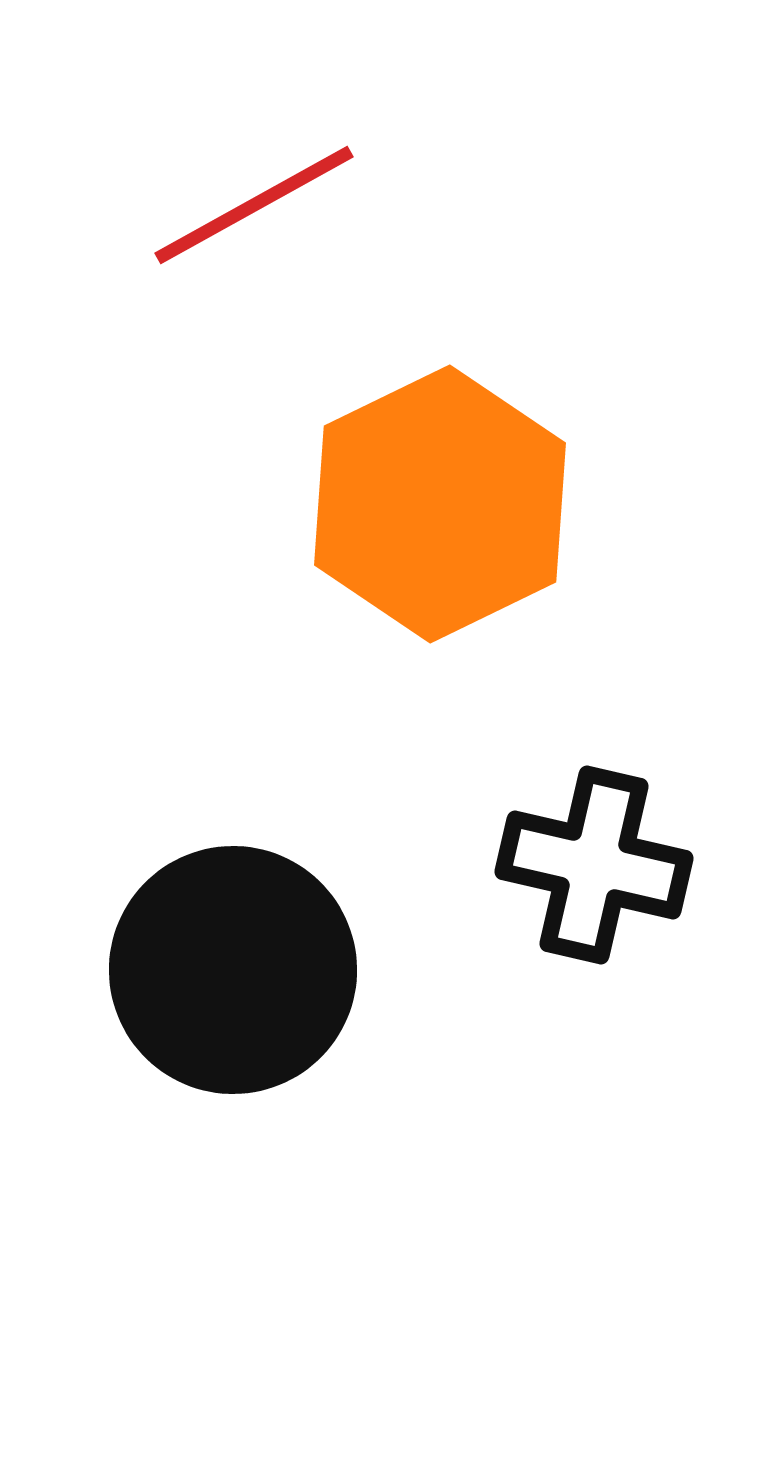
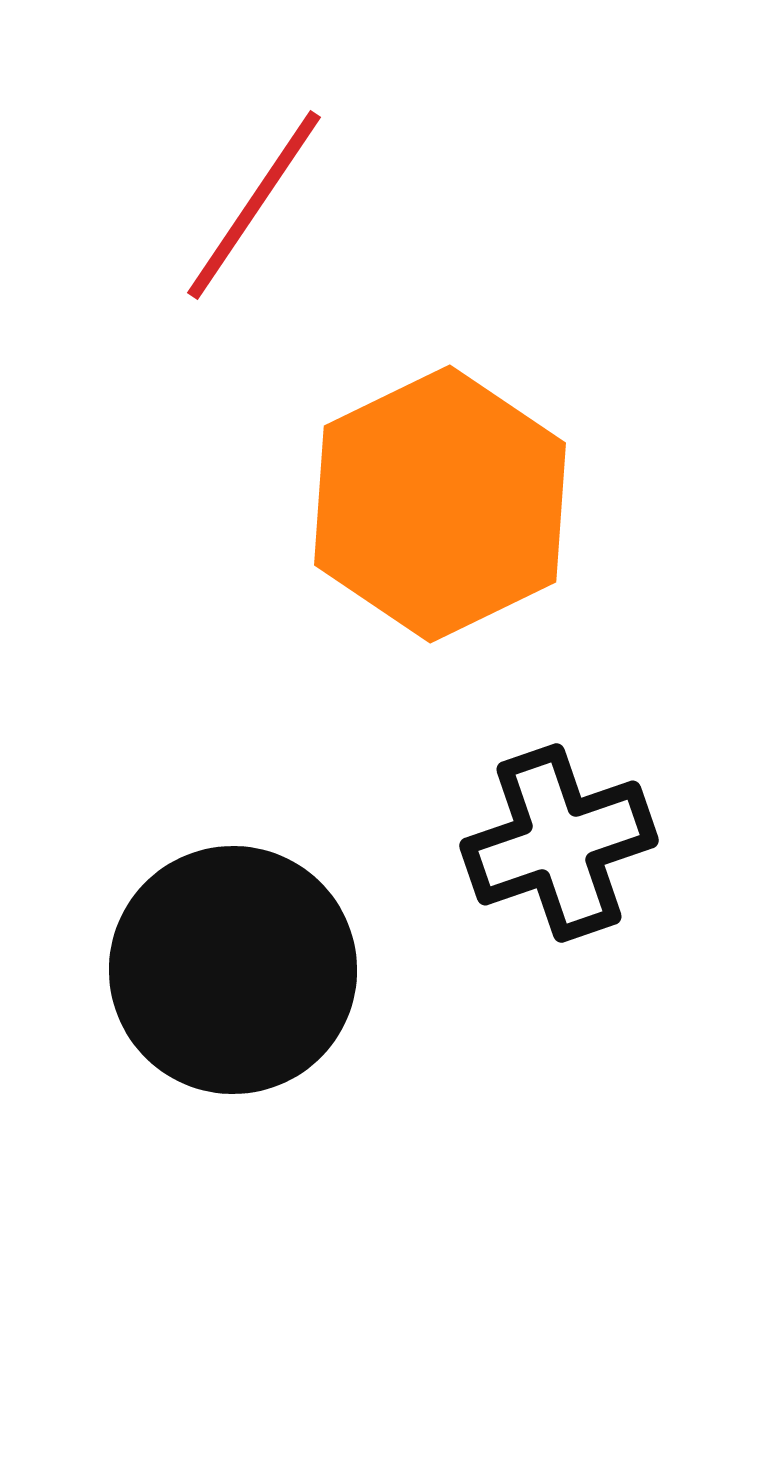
red line: rotated 27 degrees counterclockwise
black cross: moved 35 px left, 22 px up; rotated 32 degrees counterclockwise
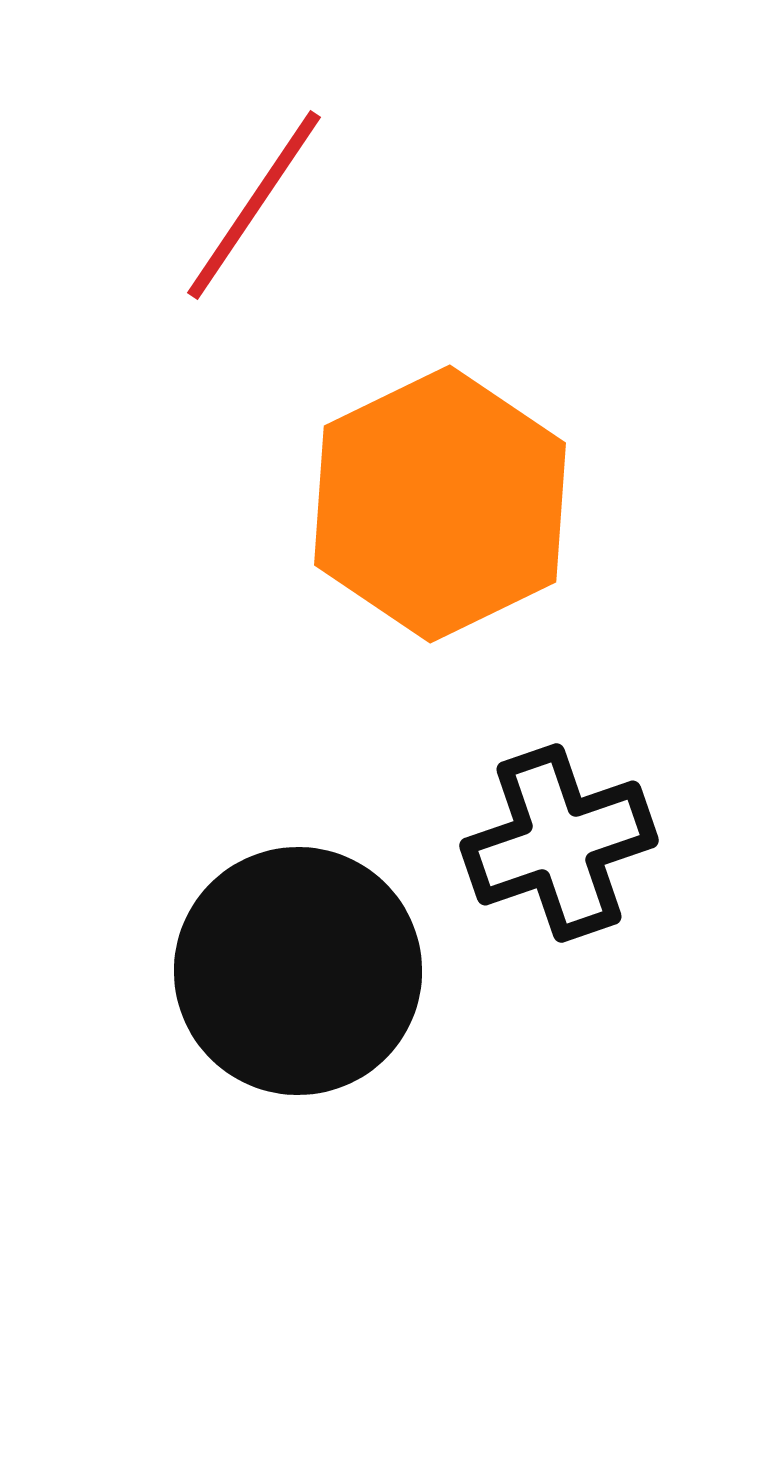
black circle: moved 65 px right, 1 px down
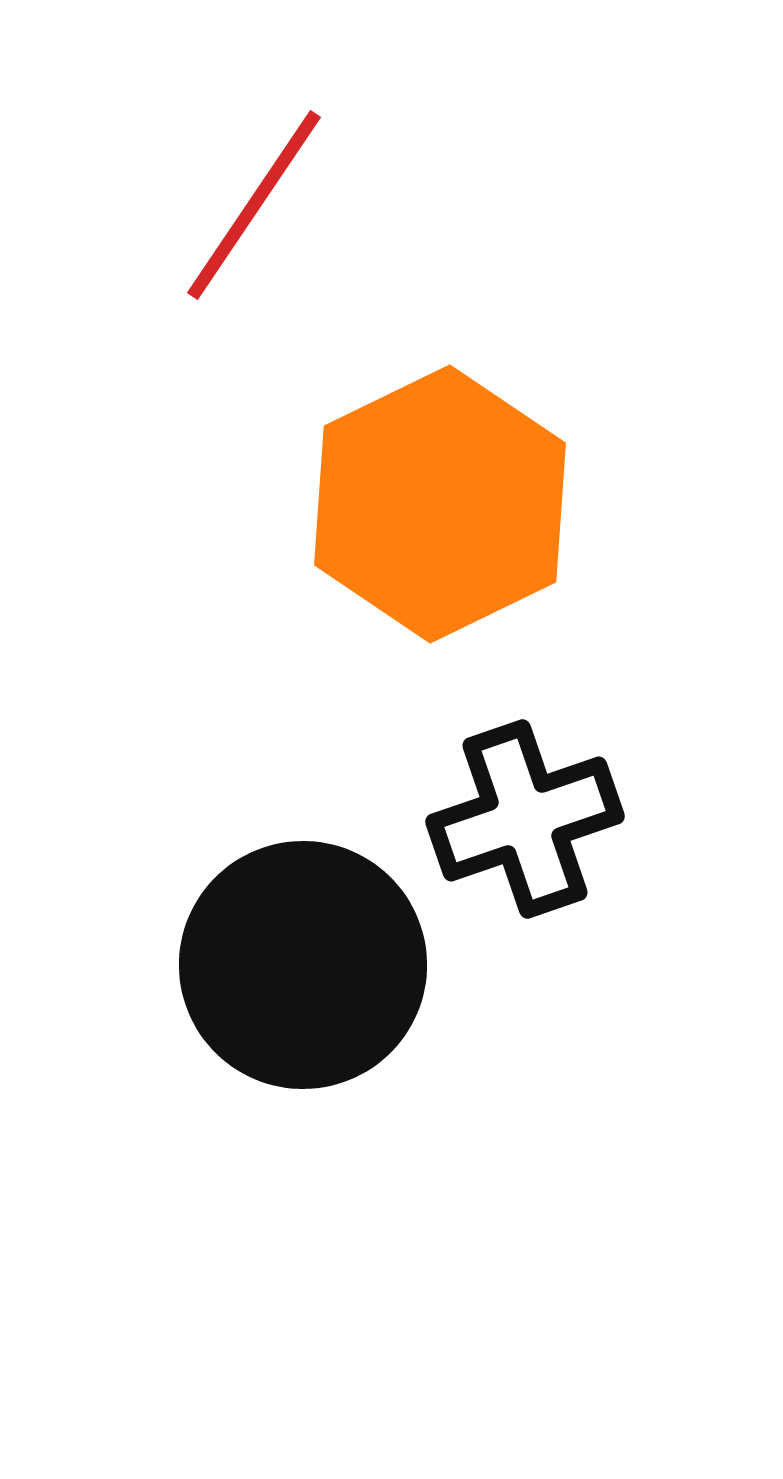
black cross: moved 34 px left, 24 px up
black circle: moved 5 px right, 6 px up
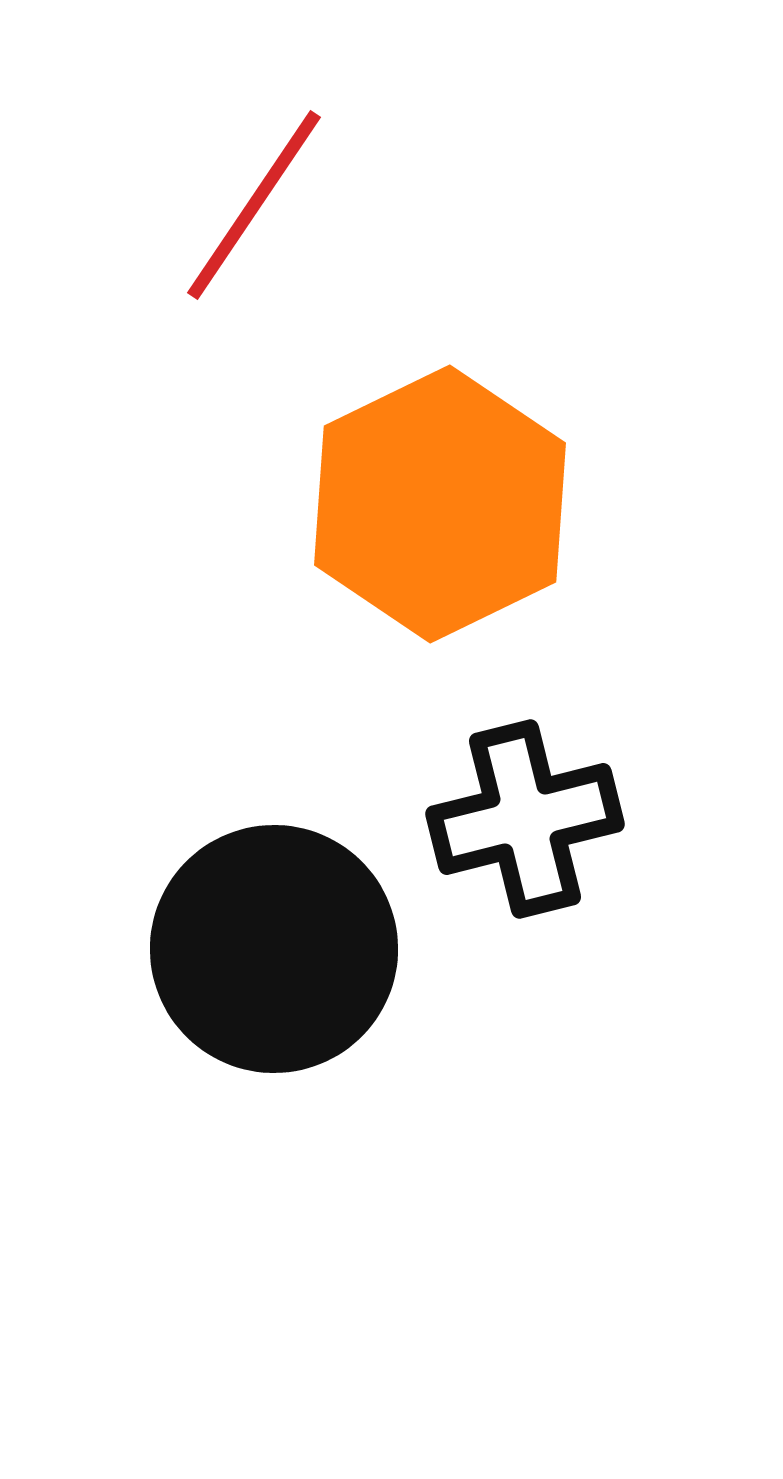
black cross: rotated 5 degrees clockwise
black circle: moved 29 px left, 16 px up
